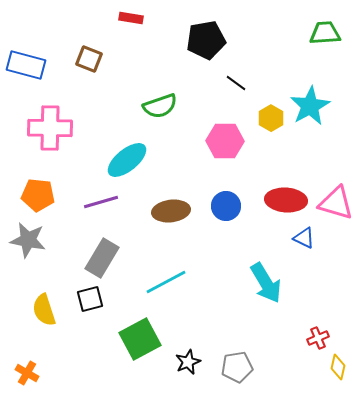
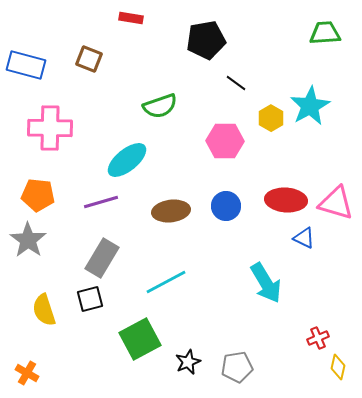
gray star: rotated 24 degrees clockwise
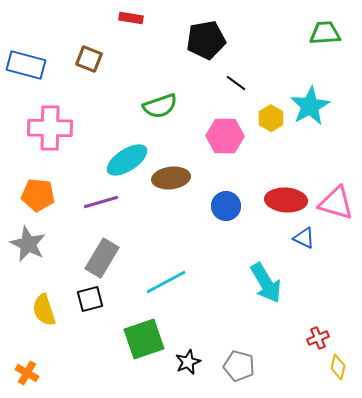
pink hexagon: moved 5 px up
cyan ellipse: rotated 6 degrees clockwise
brown ellipse: moved 33 px up
gray star: moved 4 px down; rotated 9 degrees counterclockwise
green square: moved 4 px right; rotated 9 degrees clockwise
gray pentagon: moved 2 px right, 1 px up; rotated 24 degrees clockwise
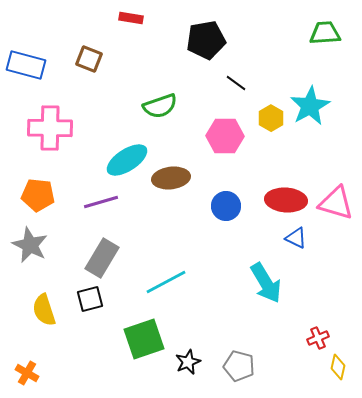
blue triangle: moved 8 px left
gray star: moved 2 px right, 1 px down
